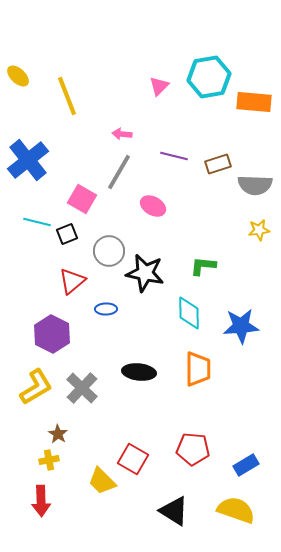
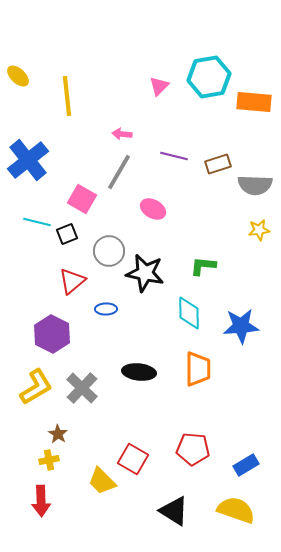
yellow line: rotated 15 degrees clockwise
pink ellipse: moved 3 px down
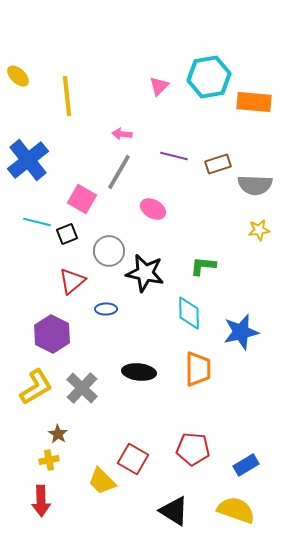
blue star: moved 6 px down; rotated 9 degrees counterclockwise
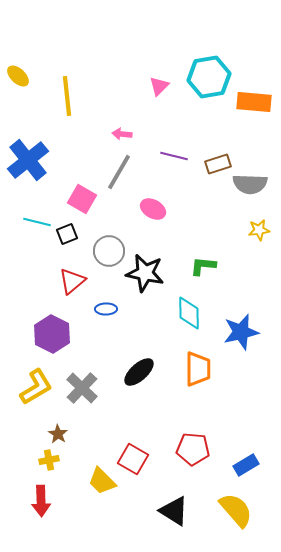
gray semicircle: moved 5 px left, 1 px up
black ellipse: rotated 48 degrees counterclockwise
yellow semicircle: rotated 30 degrees clockwise
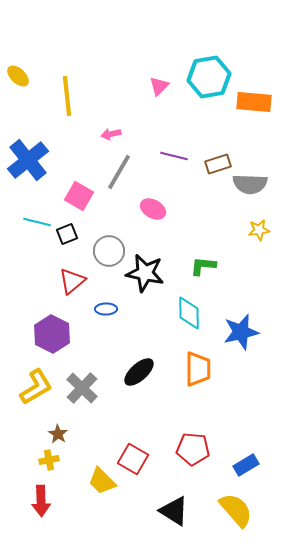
pink arrow: moved 11 px left; rotated 18 degrees counterclockwise
pink square: moved 3 px left, 3 px up
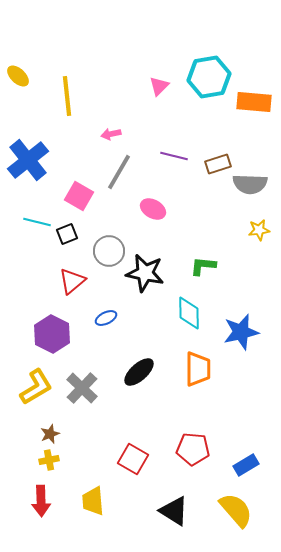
blue ellipse: moved 9 px down; rotated 25 degrees counterclockwise
brown star: moved 8 px left; rotated 18 degrees clockwise
yellow trapezoid: moved 9 px left, 20 px down; rotated 40 degrees clockwise
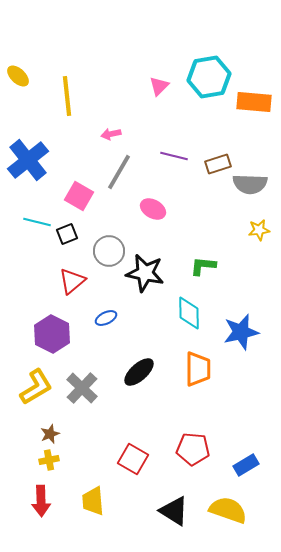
yellow semicircle: moved 8 px left; rotated 30 degrees counterclockwise
